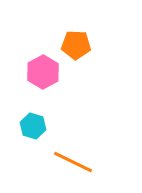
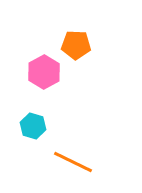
pink hexagon: moved 1 px right
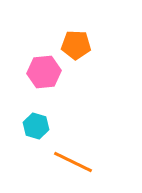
pink hexagon: rotated 24 degrees clockwise
cyan hexagon: moved 3 px right
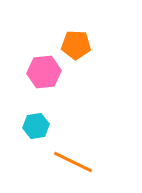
cyan hexagon: rotated 25 degrees counterclockwise
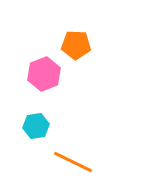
pink hexagon: moved 2 px down; rotated 16 degrees counterclockwise
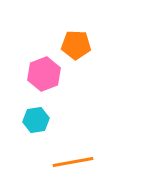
cyan hexagon: moved 6 px up
orange line: rotated 36 degrees counterclockwise
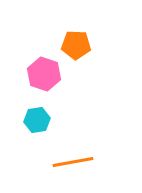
pink hexagon: rotated 20 degrees counterclockwise
cyan hexagon: moved 1 px right
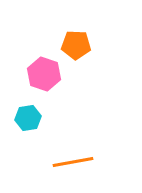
cyan hexagon: moved 9 px left, 2 px up
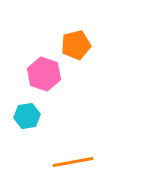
orange pentagon: rotated 16 degrees counterclockwise
cyan hexagon: moved 1 px left, 2 px up
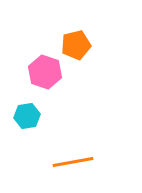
pink hexagon: moved 1 px right, 2 px up
